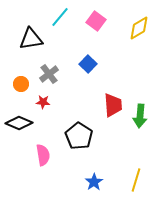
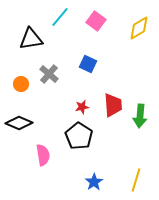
blue square: rotated 18 degrees counterclockwise
gray cross: rotated 12 degrees counterclockwise
red star: moved 39 px right, 5 px down; rotated 16 degrees counterclockwise
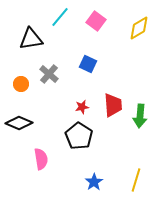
pink semicircle: moved 2 px left, 4 px down
